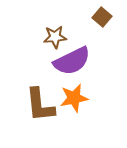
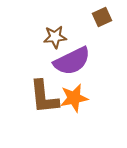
brown square: rotated 24 degrees clockwise
brown L-shape: moved 4 px right, 8 px up
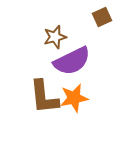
brown star: rotated 10 degrees counterclockwise
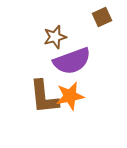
purple semicircle: rotated 6 degrees clockwise
orange star: moved 4 px left, 2 px up
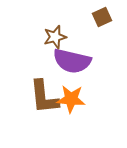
purple semicircle: rotated 33 degrees clockwise
orange star: moved 1 px right, 3 px down; rotated 16 degrees clockwise
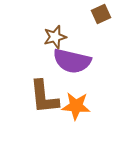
brown square: moved 1 px left, 3 px up
orange star: moved 5 px right, 7 px down
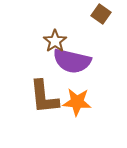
brown square: rotated 30 degrees counterclockwise
brown star: moved 4 px down; rotated 20 degrees counterclockwise
orange star: moved 1 px right, 4 px up
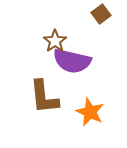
brown square: rotated 18 degrees clockwise
orange star: moved 13 px right, 10 px down; rotated 20 degrees clockwise
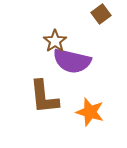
orange star: rotated 8 degrees counterclockwise
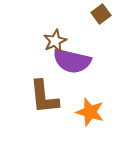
brown star: rotated 10 degrees clockwise
